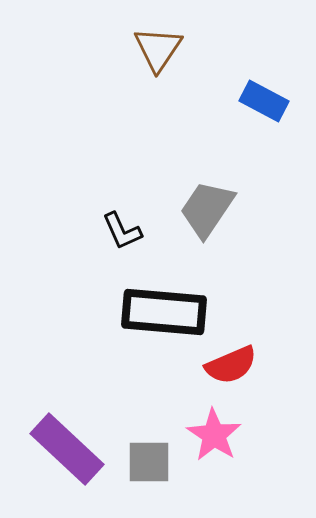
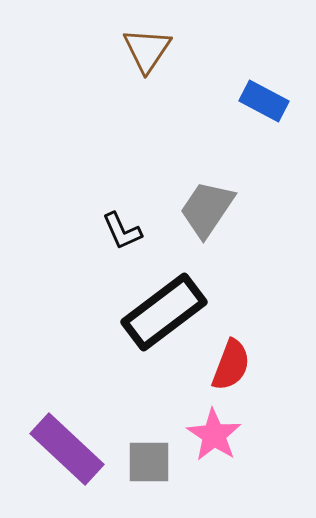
brown triangle: moved 11 px left, 1 px down
black rectangle: rotated 42 degrees counterclockwise
red semicircle: rotated 46 degrees counterclockwise
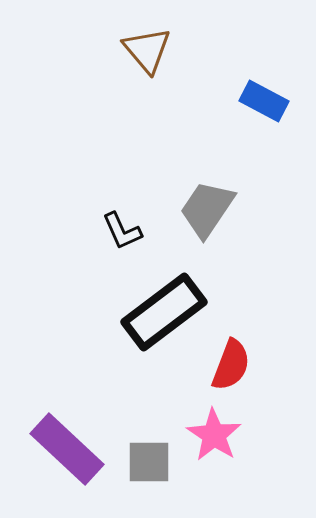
brown triangle: rotated 14 degrees counterclockwise
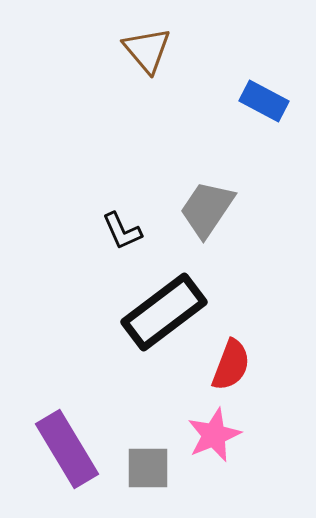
pink star: rotated 16 degrees clockwise
purple rectangle: rotated 16 degrees clockwise
gray square: moved 1 px left, 6 px down
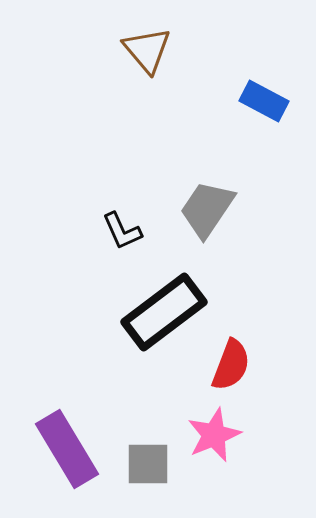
gray square: moved 4 px up
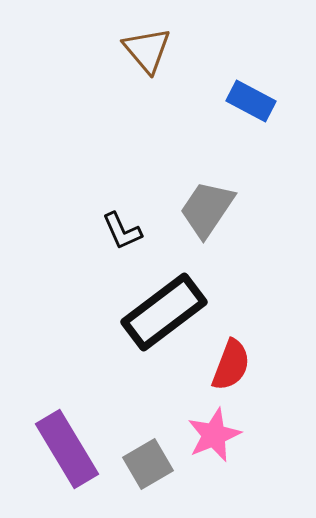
blue rectangle: moved 13 px left
gray square: rotated 30 degrees counterclockwise
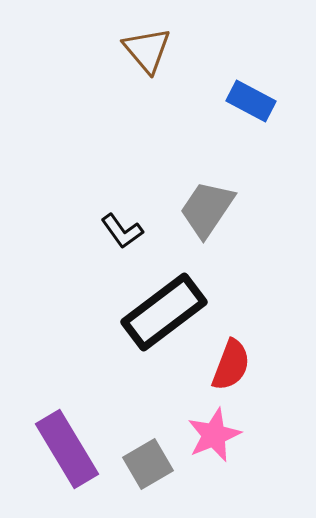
black L-shape: rotated 12 degrees counterclockwise
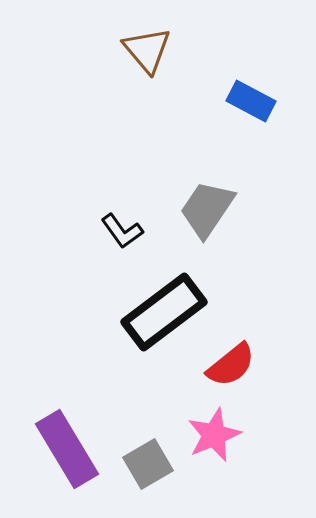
red semicircle: rotated 30 degrees clockwise
